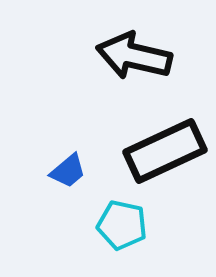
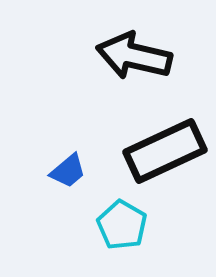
cyan pentagon: rotated 18 degrees clockwise
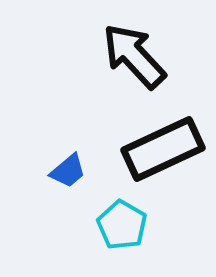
black arrow: rotated 34 degrees clockwise
black rectangle: moved 2 px left, 2 px up
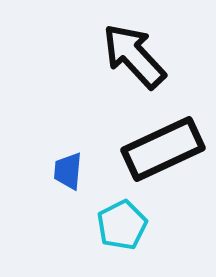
blue trapezoid: rotated 135 degrees clockwise
cyan pentagon: rotated 15 degrees clockwise
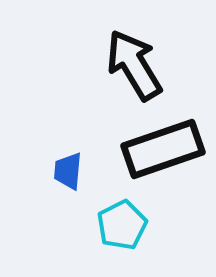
black arrow: moved 9 px down; rotated 12 degrees clockwise
black rectangle: rotated 6 degrees clockwise
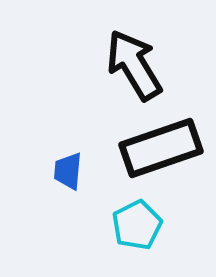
black rectangle: moved 2 px left, 1 px up
cyan pentagon: moved 15 px right
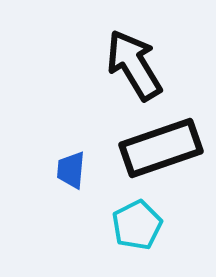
blue trapezoid: moved 3 px right, 1 px up
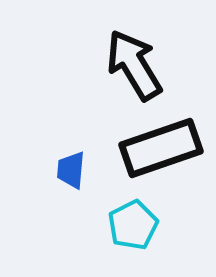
cyan pentagon: moved 4 px left
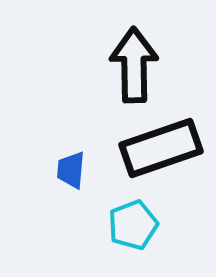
black arrow: rotated 30 degrees clockwise
cyan pentagon: rotated 6 degrees clockwise
